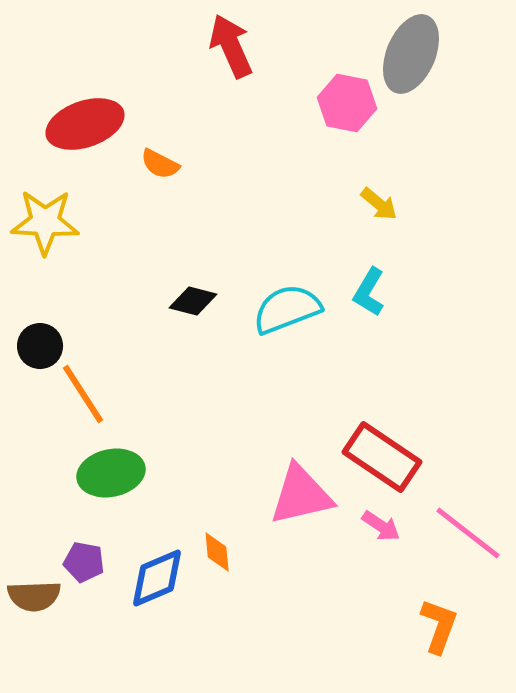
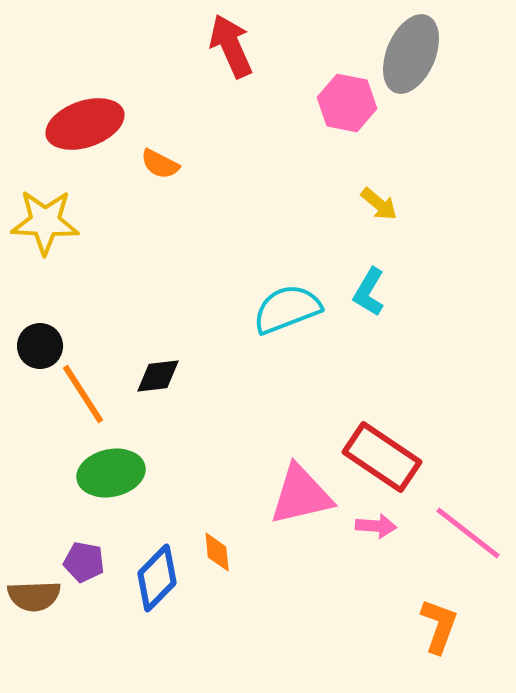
black diamond: moved 35 px left, 75 px down; rotated 21 degrees counterclockwise
pink arrow: moved 5 px left; rotated 30 degrees counterclockwise
blue diamond: rotated 22 degrees counterclockwise
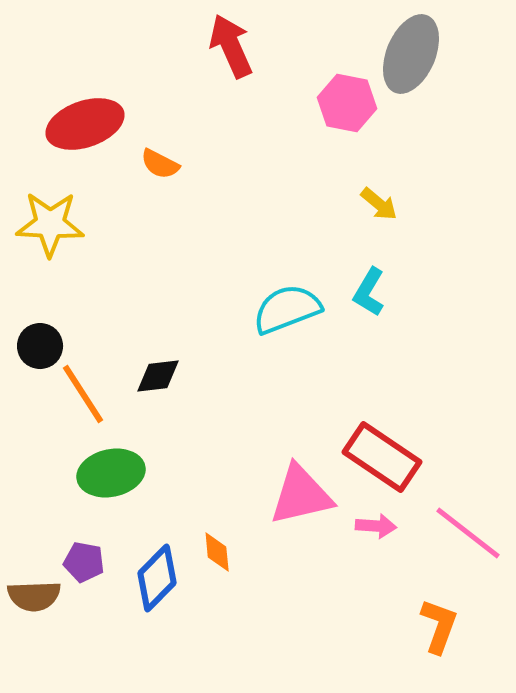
yellow star: moved 5 px right, 2 px down
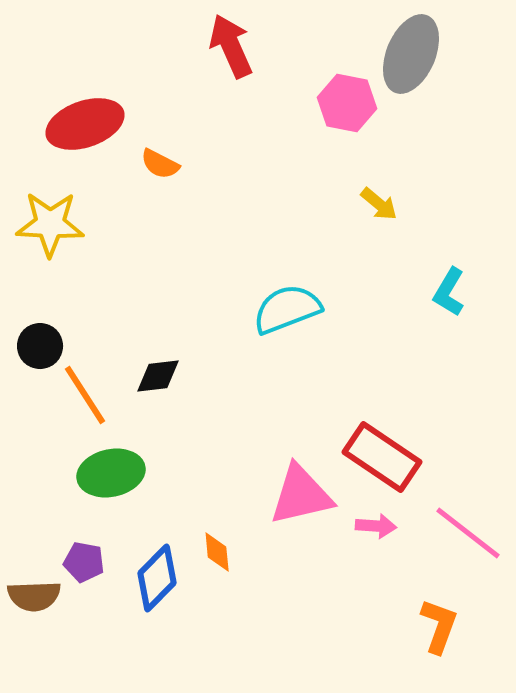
cyan L-shape: moved 80 px right
orange line: moved 2 px right, 1 px down
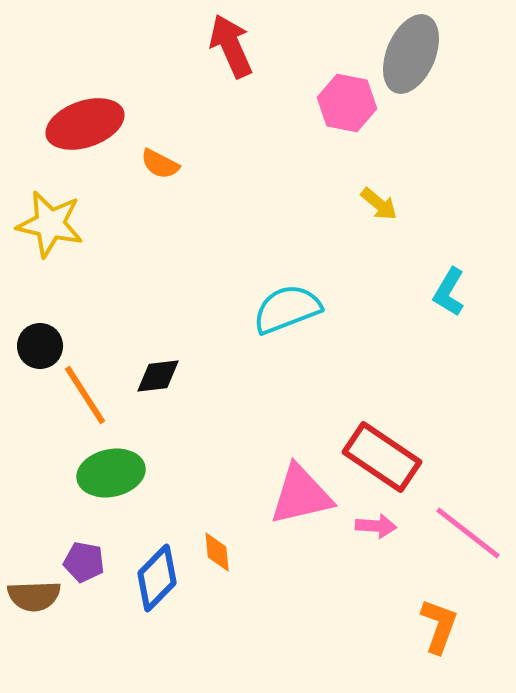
yellow star: rotated 10 degrees clockwise
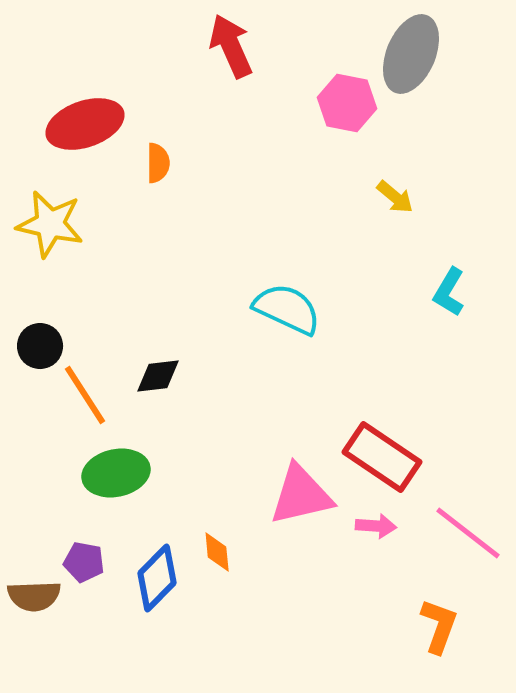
orange semicircle: moved 2 px left, 1 px up; rotated 117 degrees counterclockwise
yellow arrow: moved 16 px right, 7 px up
cyan semicircle: rotated 46 degrees clockwise
green ellipse: moved 5 px right
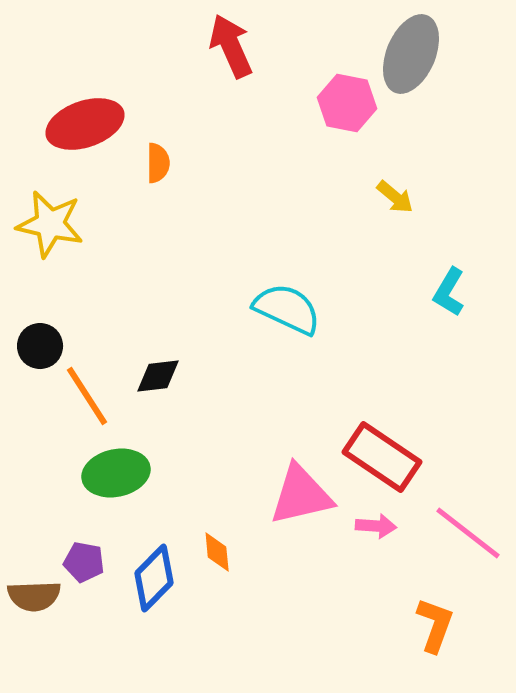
orange line: moved 2 px right, 1 px down
blue diamond: moved 3 px left
orange L-shape: moved 4 px left, 1 px up
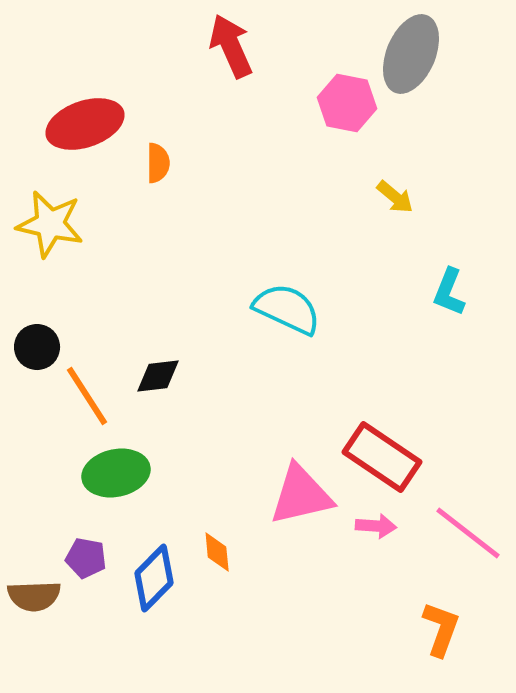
cyan L-shape: rotated 9 degrees counterclockwise
black circle: moved 3 px left, 1 px down
purple pentagon: moved 2 px right, 4 px up
orange L-shape: moved 6 px right, 4 px down
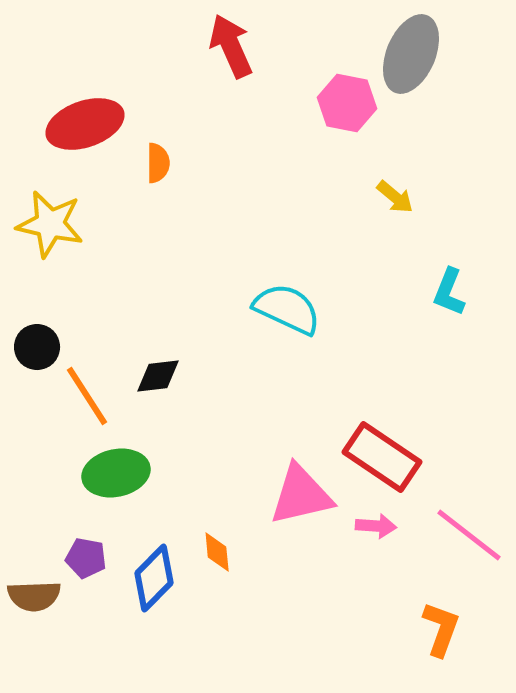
pink line: moved 1 px right, 2 px down
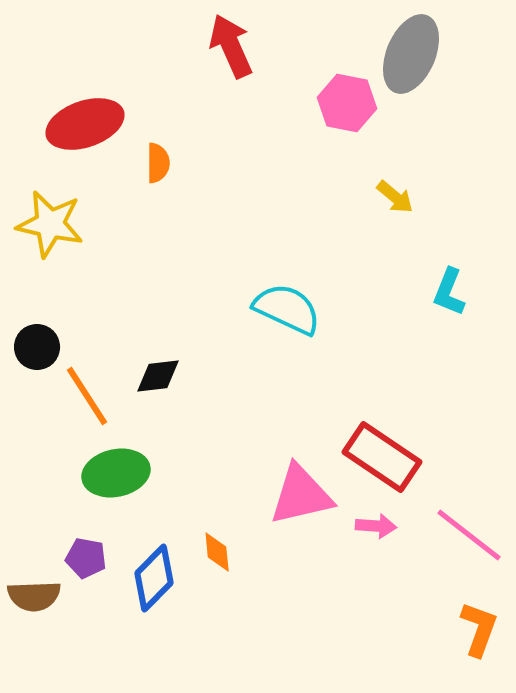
orange L-shape: moved 38 px right
